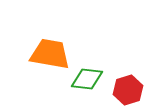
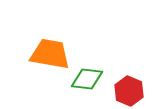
red hexagon: moved 1 px right, 1 px down; rotated 20 degrees counterclockwise
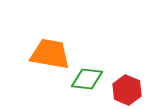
red hexagon: moved 2 px left, 1 px up
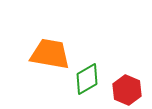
green diamond: rotated 36 degrees counterclockwise
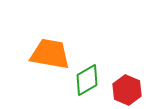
green diamond: moved 1 px down
